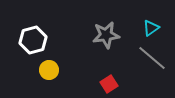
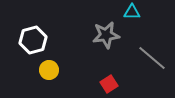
cyan triangle: moved 19 px left, 16 px up; rotated 36 degrees clockwise
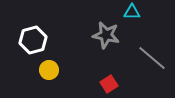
gray star: rotated 20 degrees clockwise
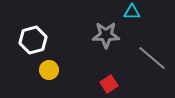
gray star: rotated 12 degrees counterclockwise
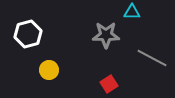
white hexagon: moved 5 px left, 6 px up
gray line: rotated 12 degrees counterclockwise
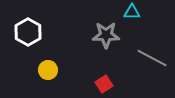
white hexagon: moved 2 px up; rotated 16 degrees counterclockwise
yellow circle: moved 1 px left
red square: moved 5 px left
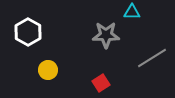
gray line: rotated 60 degrees counterclockwise
red square: moved 3 px left, 1 px up
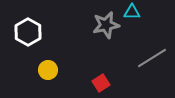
gray star: moved 10 px up; rotated 12 degrees counterclockwise
